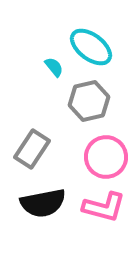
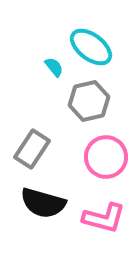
black semicircle: rotated 27 degrees clockwise
pink L-shape: moved 11 px down
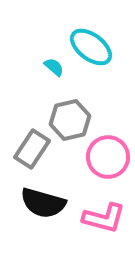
cyan semicircle: rotated 10 degrees counterclockwise
gray hexagon: moved 19 px left, 19 px down
pink circle: moved 2 px right
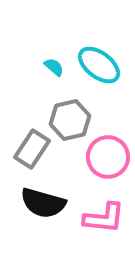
cyan ellipse: moved 8 px right, 18 px down
pink L-shape: rotated 9 degrees counterclockwise
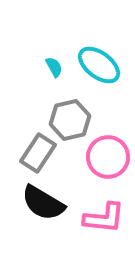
cyan semicircle: rotated 20 degrees clockwise
gray rectangle: moved 6 px right, 4 px down
black semicircle: rotated 15 degrees clockwise
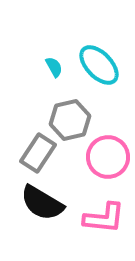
cyan ellipse: rotated 9 degrees clockwise
black semicircle: moved 1 px left
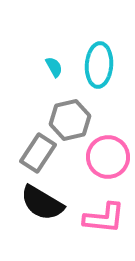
cyan ellipse: rotated 48 degrees clockwise
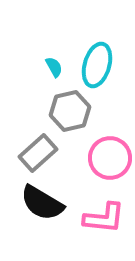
cyan ellipse: moved 2 px left; rotated 12 degrees clockwise
gray hexagon: moved 9 px up
gray rectangle: rotated 15 degrees clockwise
pink circle: moved 2 px right, 1 px down
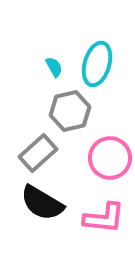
cyan ellipse: moved 1 px up
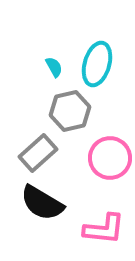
pink L-shape: moved 11 px down
